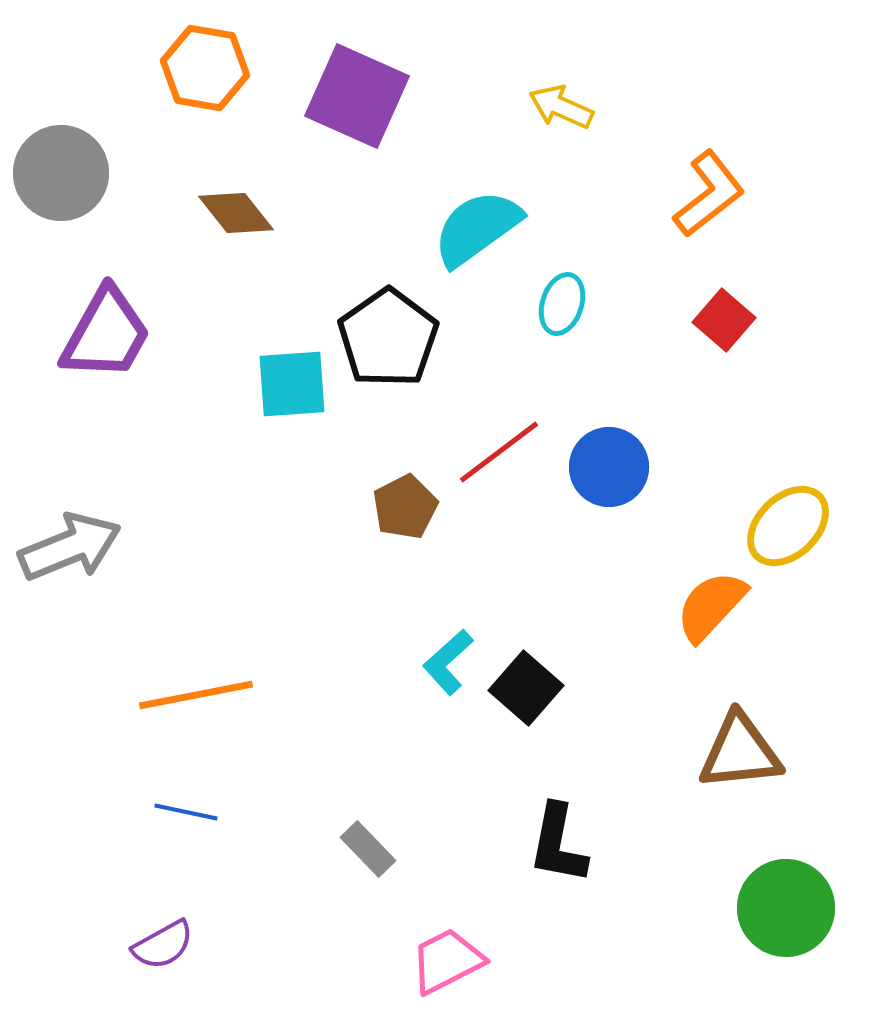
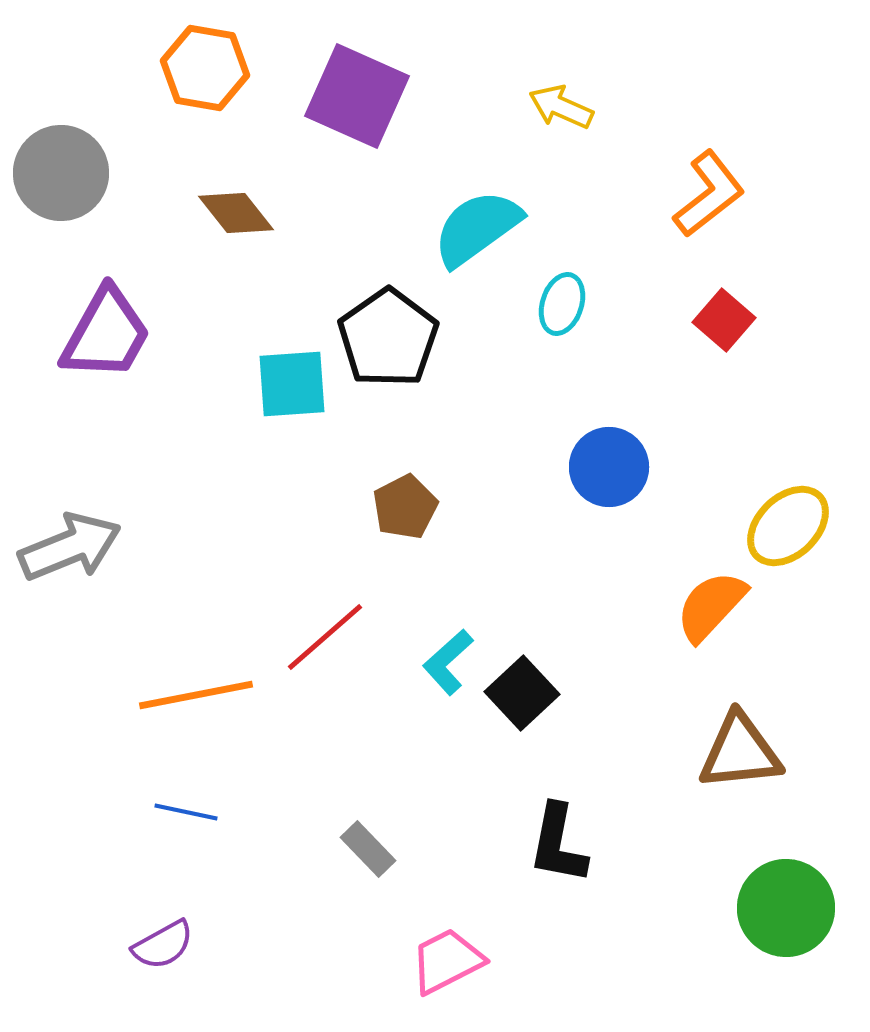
red line: moved 174 px left, 185 px down; rotated 4 degrees counterclockwise
black square: moved 4 px left, 5 px down; rotated 6 degrees clockwise
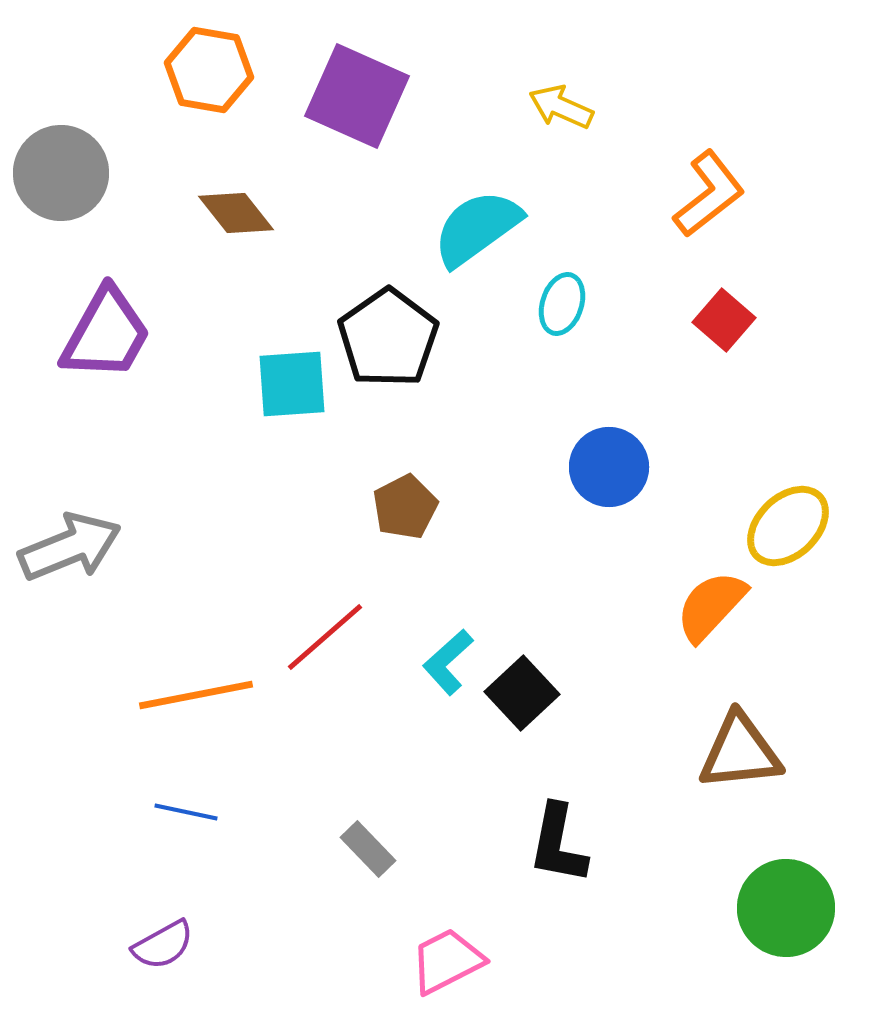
orange hexagon: moved 4 px right, 2 px down
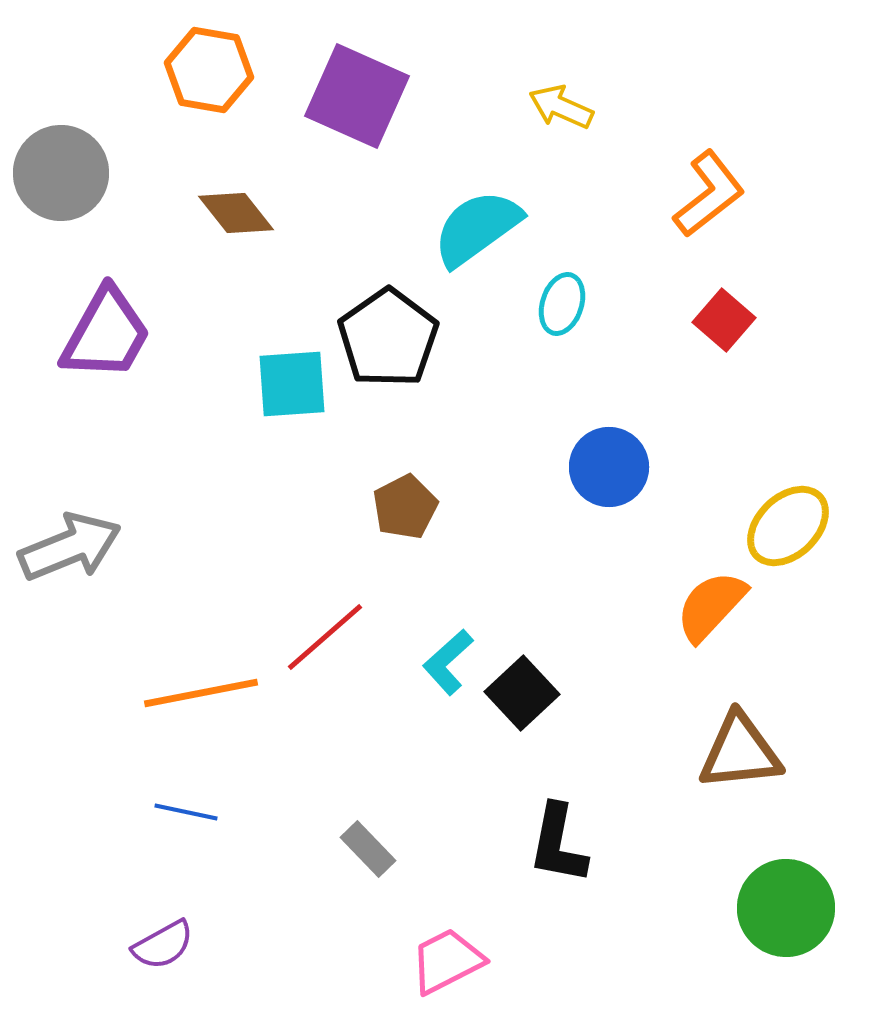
orange line: moved 5 px right, 2 px up
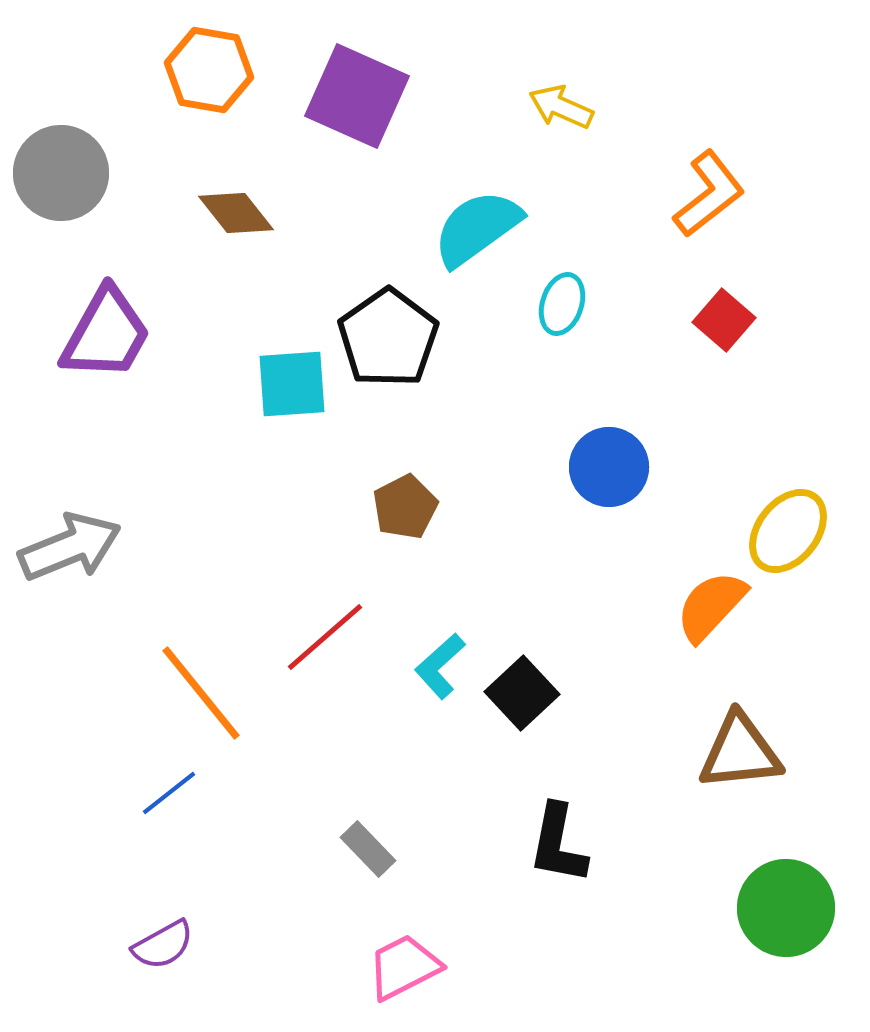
yellow ellipse: moved 5 px down; rotated 8 degrees counterclockwise
cyan L-shape: moved 8 px left, 4 px down
orange line: rotated 62 degrees clockwise
blue line: moved 17 px left, 19 px up; rotated 50 degrees counterclockwise
pink trapezoid: moved 43 px left, 6 px down
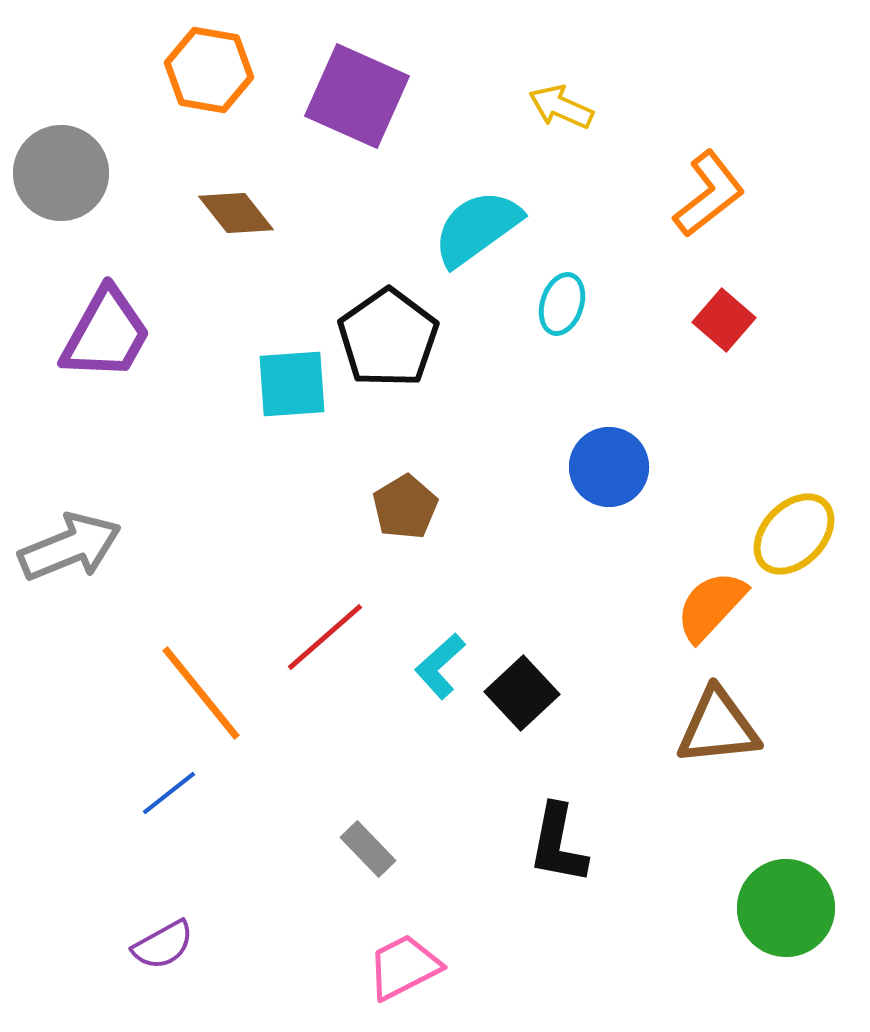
brown pentagon: rotated 4 degrees counterclockwise
yellow ellipse: moved 6 px right, 3 px down; rotated 6 degrees clockwise
brown triangle: moved 22 px left, 25 px up
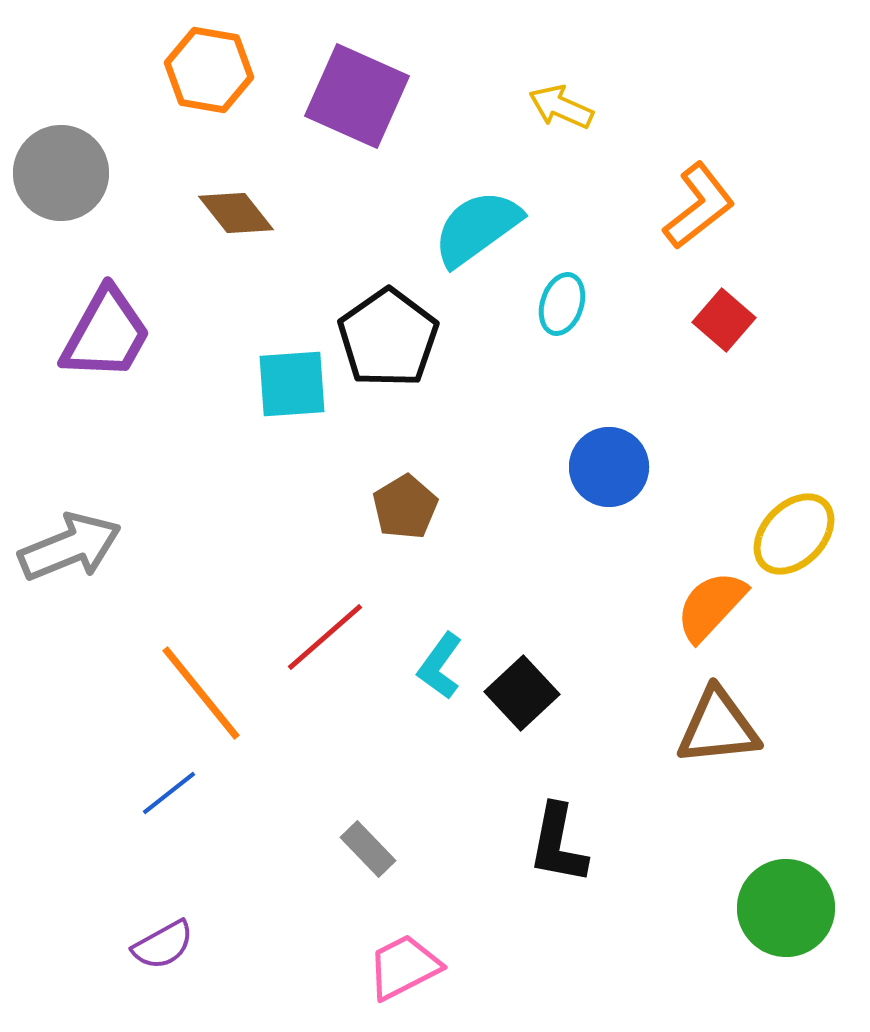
orange L-shape: moved 10 px left, 12 px down
cyan L-shape: rotated 12 degrees counterclockwise
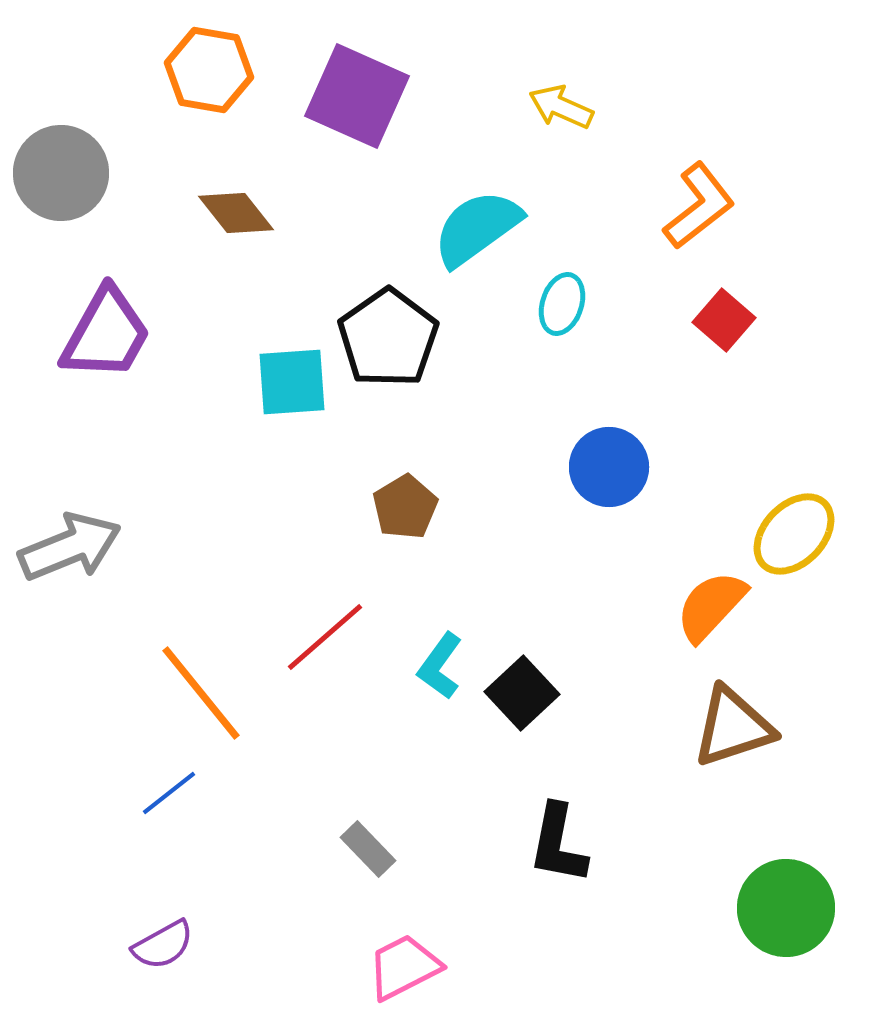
cyan square: moved 2 px up
brown triangle: moved 15 px right; rotated 12 degrees counterclockwise
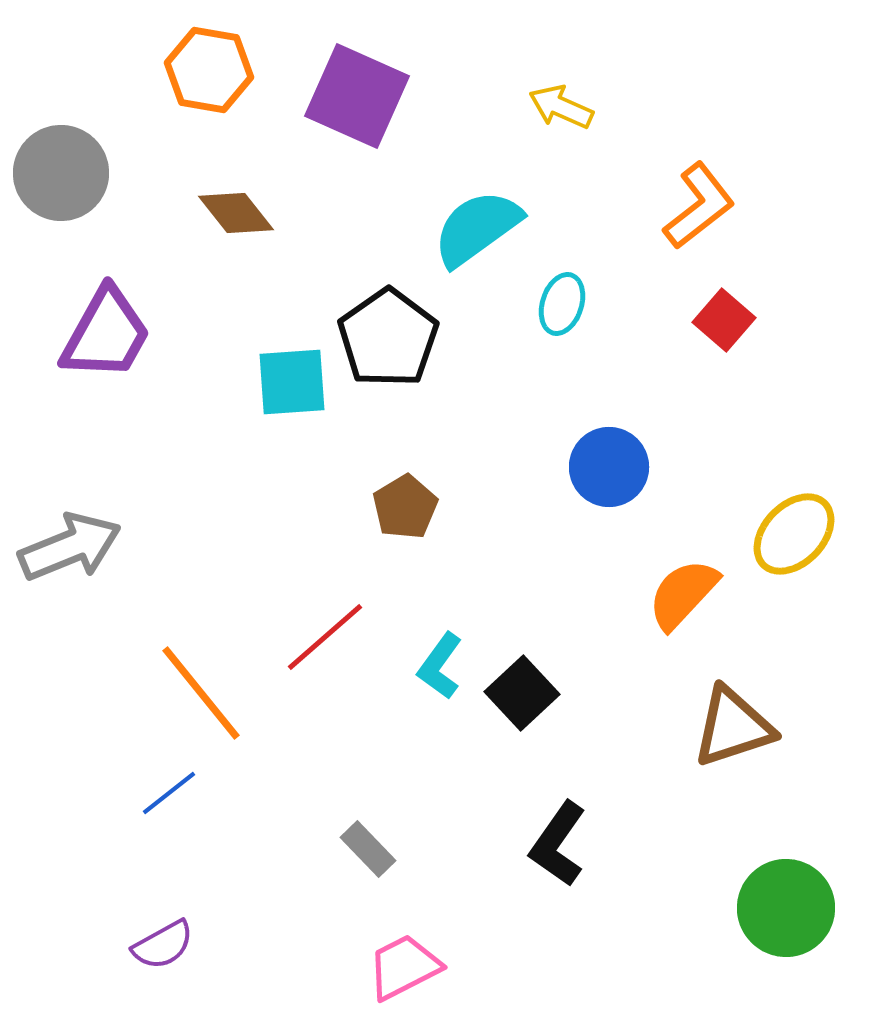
orange semicircle: moved 28 px left, 12 px up
black L-shape: rotated 24 degrees clockwise
